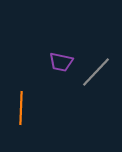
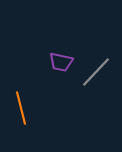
orange line: rotated 16 degrees counterclockwise
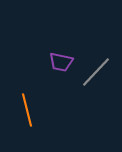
orange line: moved 6 px right, 2 px down
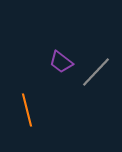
purple trapezoid: rotated 25 degrees clockwise
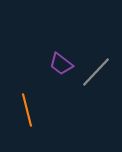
purple trapezoid: moved 2 px down
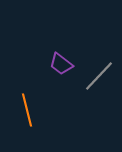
gray line: moved 3 px right, 4 px down
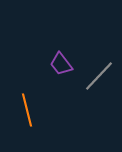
purple trapezoid: rotated 15 degrees clockwise
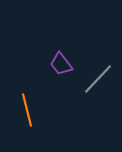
gray line: moved 1 px left, 3 px down
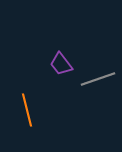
gray line: rotated 28 degrees clockwise
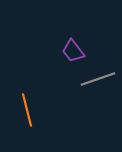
purple trapezoid: moved 12 px right, 13 px up
